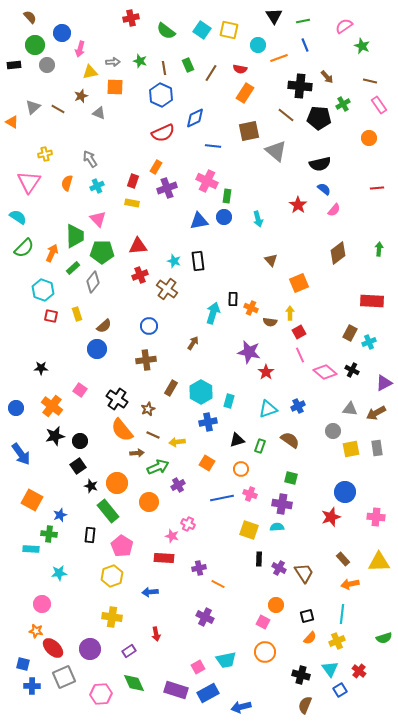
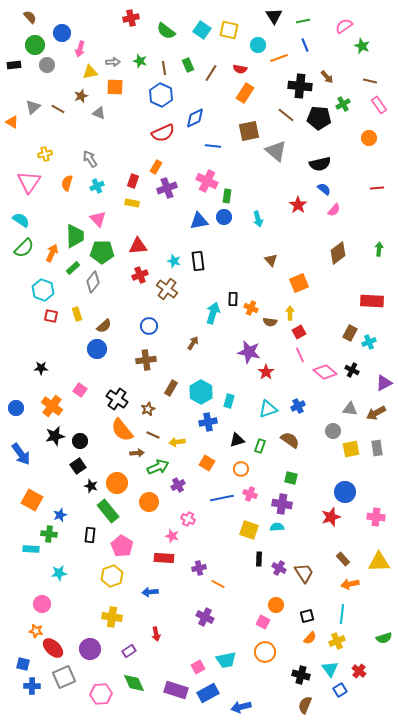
cyan semicircle at (18, 217): moved 3 px right, 3 px down
pink cross at (188, 524): moved 5 px up
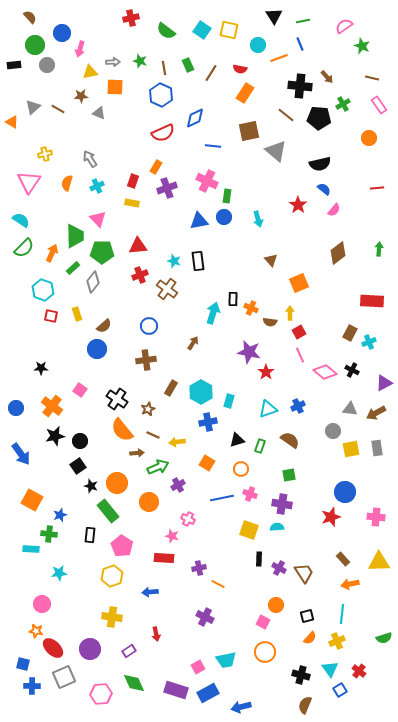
blue line at (305, 45): moved 5 px left, 1 px up
brown line at (370, 81): moved 2 px right, 3 px up
brown star at (81, 96): rotated 16 degrees clockwise
green square at (291, 478): moved 2 px left, 3 px up; rotated 24 degrees counterclockwise
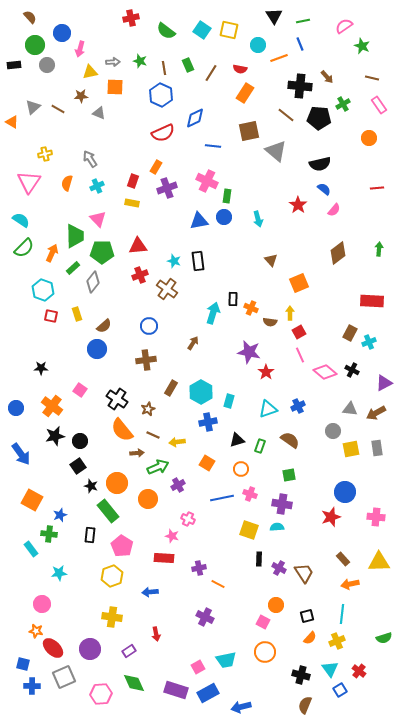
orange circle at (149, 502): moved 1 px left, 3 px up
cyan rectangle at (31, 549): rotated 49 degrees clockwise
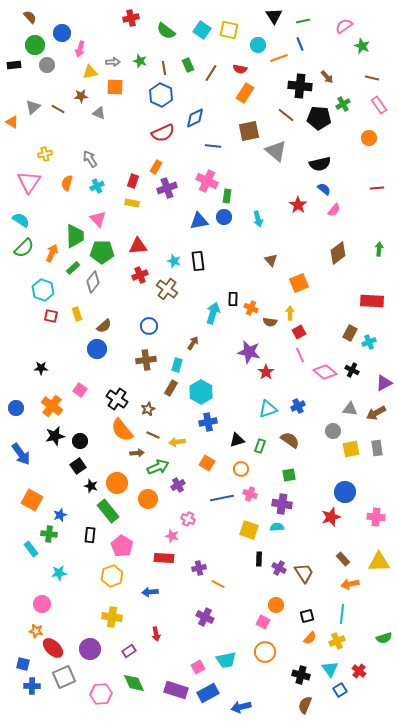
cyan rectangle at (229, 401): moved 52 px left, 36 px up
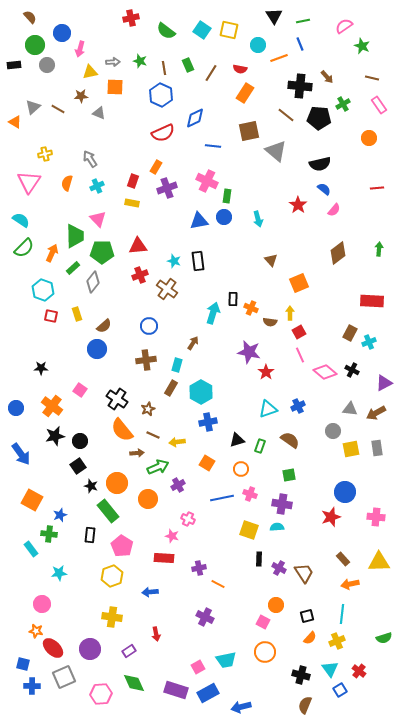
orange triangle at (12, 122): moved 3 px right
